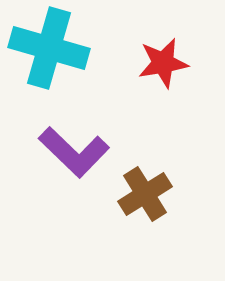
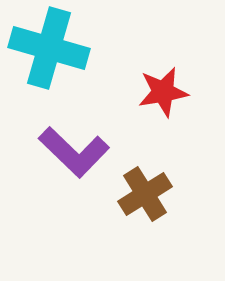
red star: moved 29 px down
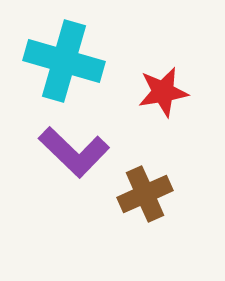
cyan cross: moved 15 px right, 13 px down
brown cross: rotated 8 degrees clockwise
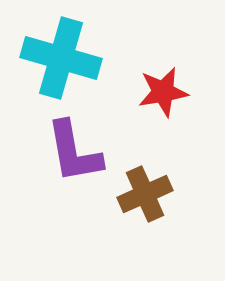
cyan cross: moved 3 px left, 3 px up
purple L-shape: rotated 36 degrees clockwise
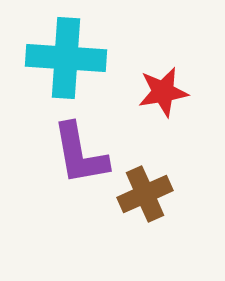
cyan cross: moved 5 px right; rotated 12 degrees counterclockwise
purple L-shape: moved 6 px right, 2 px down
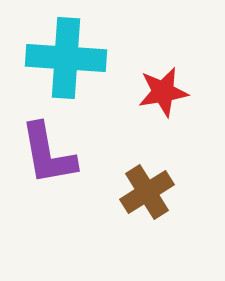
purple L-shape: moved 32 px left
brown cross: moved 2 px right, 2 px up; rotated 8 degrees counterclockwise
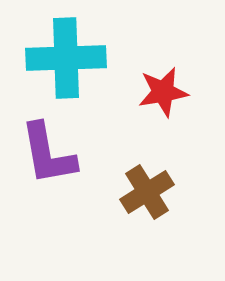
cyan cross: rotated 6 degrees counterclockwise
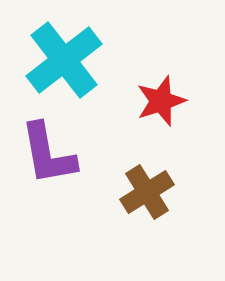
cyan cross: moved 2 px left, 2 px down; rotated 36 degrees counterclockwise
red star: moved 2 px left, 9 px down; rotated 9 degrees counterclockwise
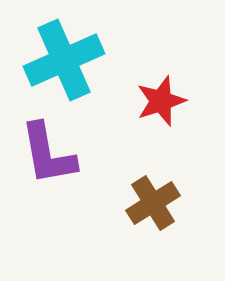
cyan cross: rotated 14 degrees clockwise
brown cross: moved 6 px right, 11 px down
